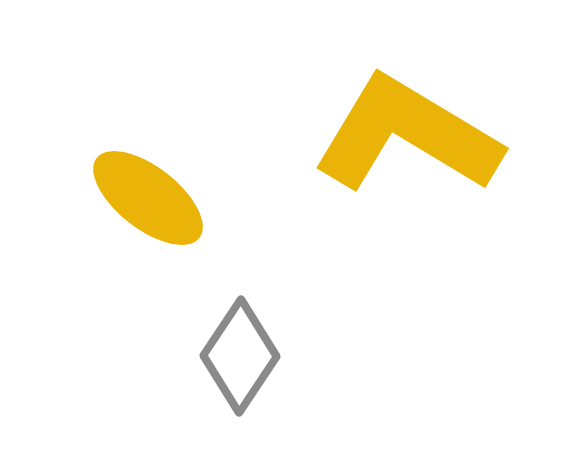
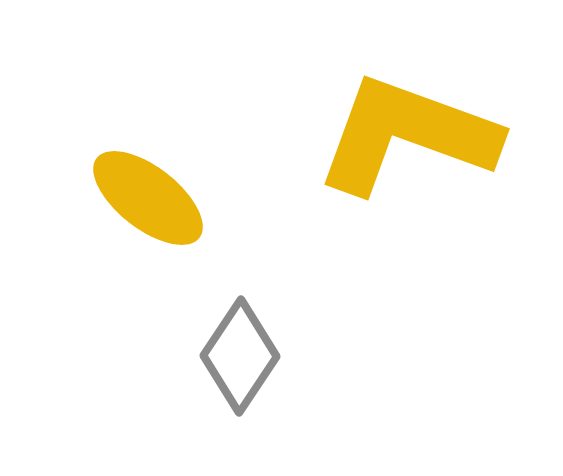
yellow L-shape: rotated 11 degrees counterclockwise
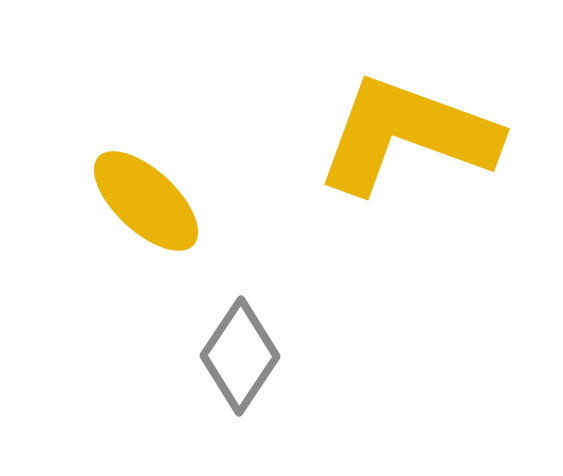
yellow ellipse: moved 2 px left, 3 px down; rotated 5 degrees clockwise
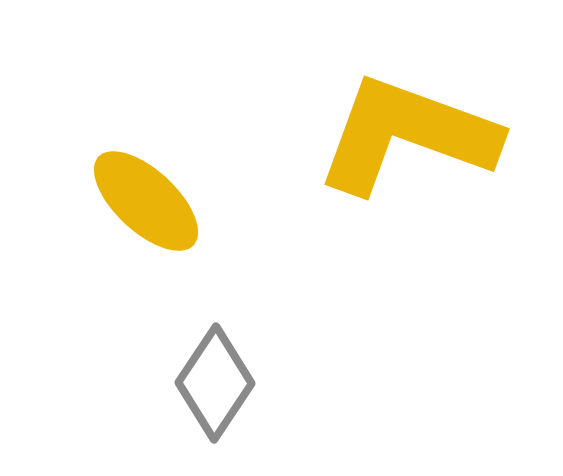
gray diamond: moved 25 px left, 27 px down
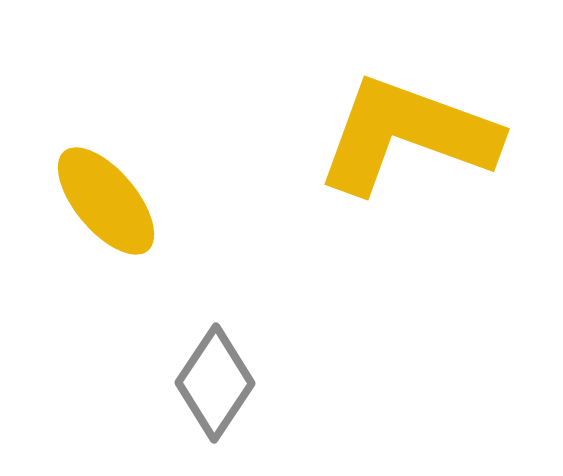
yellow ellipse: moved 40 px left; rotated 7 degrees clockwise
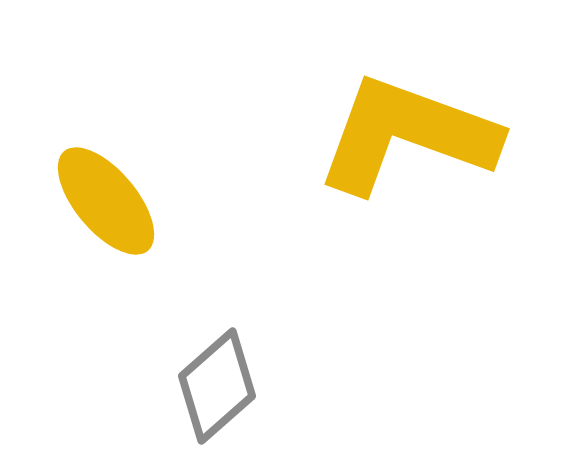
gray diamond: moved 2 px right, 3 px down; rotated 15 degrees clockwise
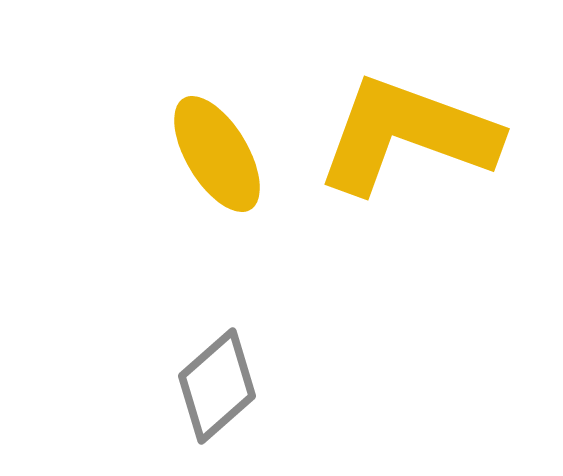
yellow ellipse: moved 111 px right, 47 px up; rotated 9 degrees clockwise
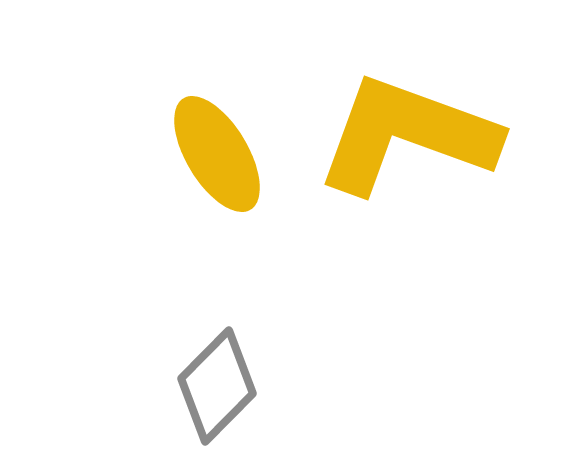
gray diamond: rotated 4 degrees counterclockwise
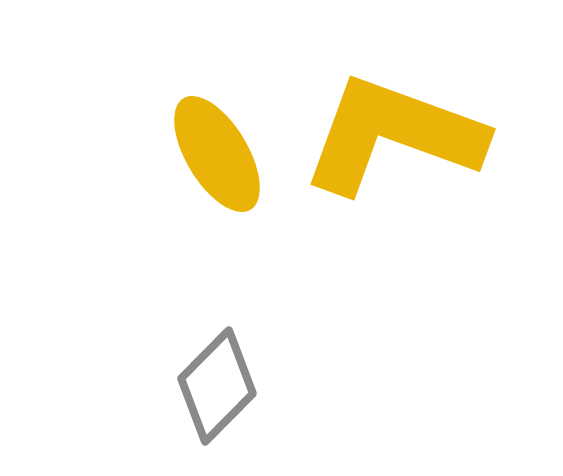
yellow L-shape: moved 14 px left
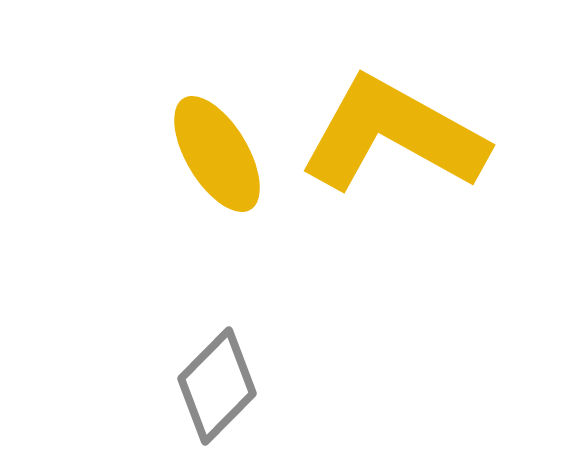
yellow L-shape: rotated 9 degrees clockwise
